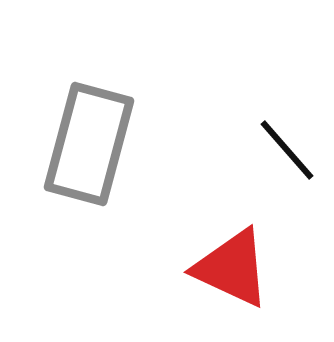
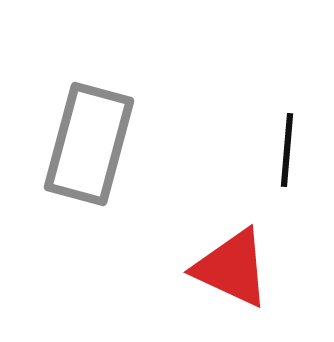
black line: rotated 46 degrees clockwise
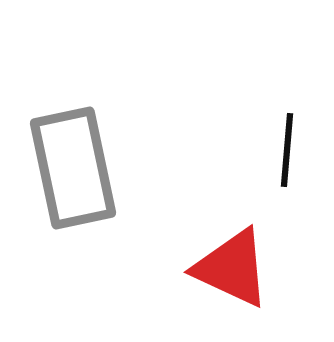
gray rectangle: moved 16 px left, 24 px down; rotated 27 degrees counterclockwise
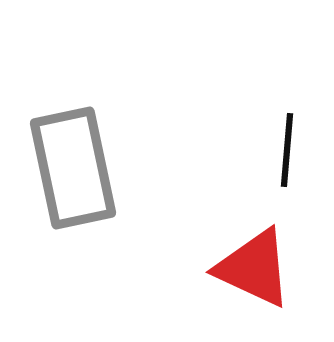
red triangle: moved 22 px right
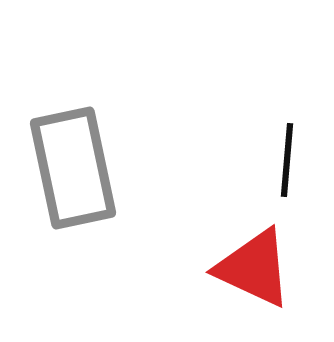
black line: moved 10 px down
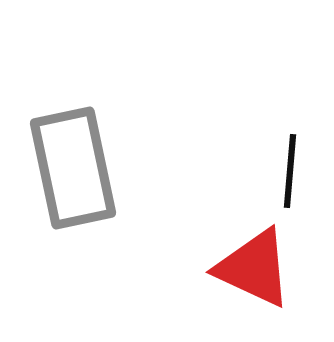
black line: moved 3 px right, 11 px down
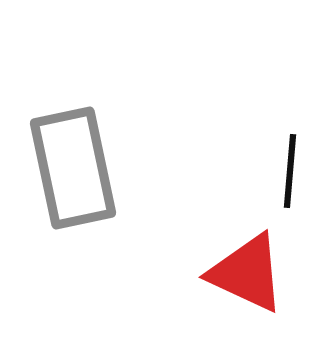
red triangle: moved 7 px left, 5 px down
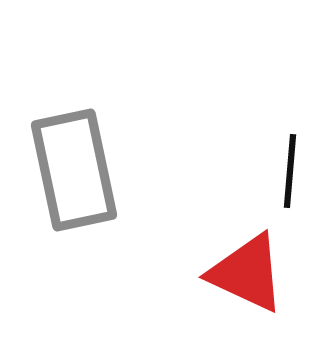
gray rectangle: moved 1 px right, 2 px down
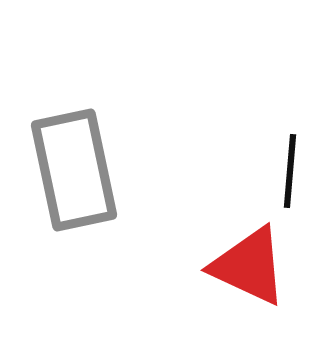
red triangle: moved 2 px right, 7 px up
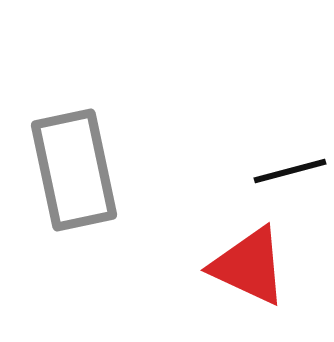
black line: rotated 70 degrees clockwise
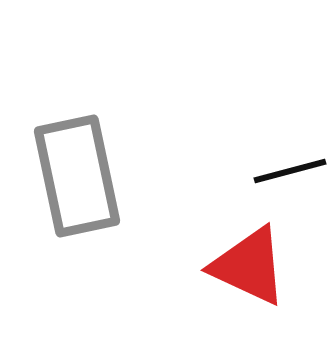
gray rectangle: moved 3 px right, 6 px down
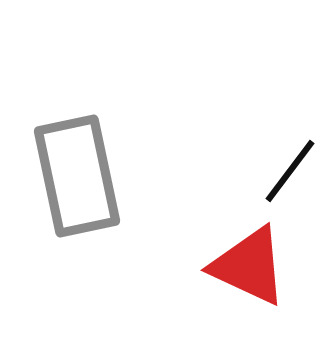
black line: rotated 38 degrees counterclockwise
